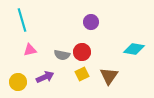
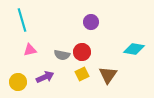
brown triangle: moved 1 px left, 1 px up
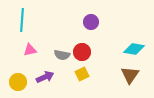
cyan line: rotated 20 degrees clockwise
brown triangle: moved 22 px right
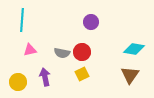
gray semicircle: moved 2 px up
purple arrow: rotated 78 degrees counterclockwise
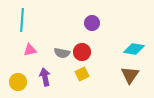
purple circle: moved 1 px right, 1 px down
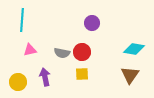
yellow square: rotated 24 degrees clockwise
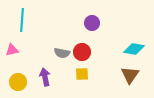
pink triangle: moved 18 px left
